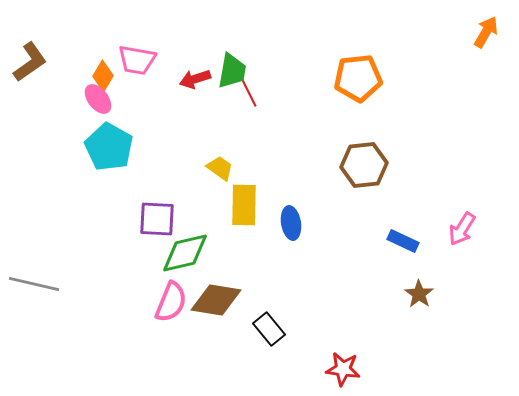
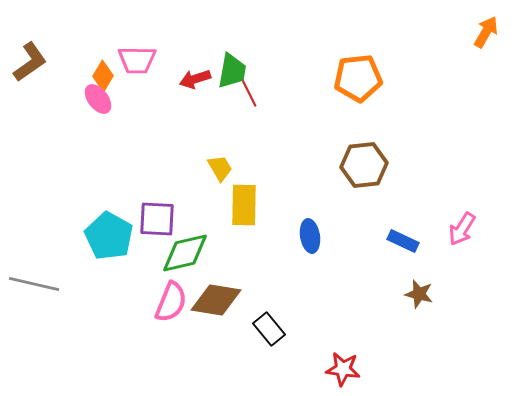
pink trapezoid: rotated 9 degrees counterclockwise
cyan pentagon: moved 89 px down
yellow trapezoid: rotated 24 degrees clockwise
blue ellipse: moved 19 px right, 13 px down
brown star: rotated 20 degrees counterclockwise
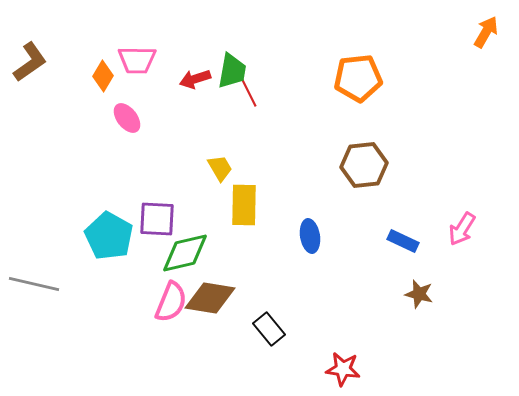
pink ellipse: moved 29 px right, 19 px down
brown diamond: moved 6 px left, 2 px up
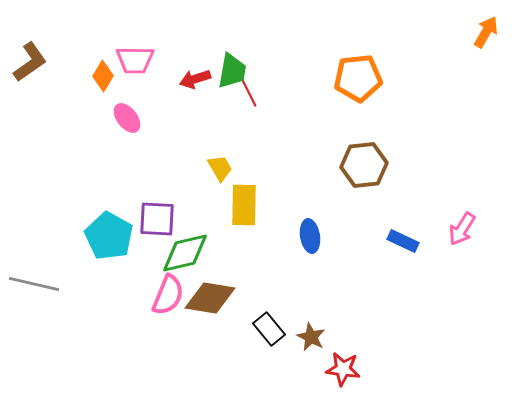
pink trapezoid: moved 2 px left
brown star: moved 108 px left, 43 px down; rotated 12 degrees clockwise
pink semicircle: moved 3 px left, 7 px up
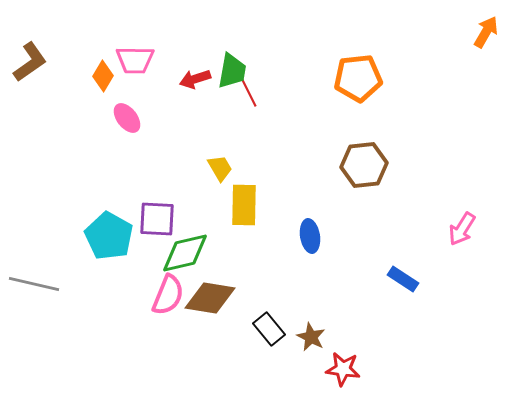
blue rectangle: moved 38 px down; rotated 8 degrees clockwise
